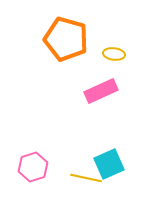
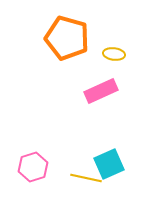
orange pentagon: moved 1 px right, 1 px up
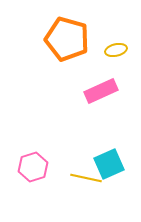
orange pentagon: moved 1 px down
yellow ellipse: moved 2 px right, 4 px up; rotated 20 degrees counterclockwise
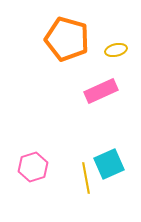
yellow line: rotated 68 degrees clockwise
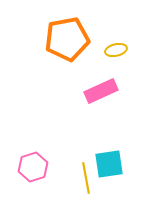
orange pentagon: rotated 27 degrees counterclockwise
cyan square: rotated 16 degrees clockwise
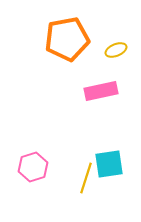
yellow ellipse: rotated 10 degrees counterclockwise
pink rectangle: rotated 12 degrees clockwise
yellow line: rotated 28 degrees clockwise
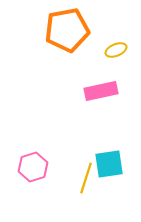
orange pentagon: moved 9 px up
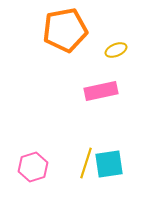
orange pentagon: moved 2 px left
yellow line: moved 15 px up
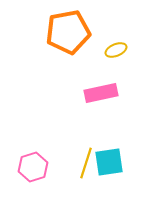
orange pentagon: moved 3 px right, 2 px down
pink rectangle: moved 2 px down
cyan square: moved 2 px up
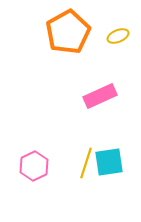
orange pentagon: rotated 18 degrees counterclockwise
yellow ellipse: moved 2 px right, 14 px up
pink rectangle: moved 1 px left, 3 px down; rotated 12 degrees counterclockwise
pink hexagon: moved 1 px right, 1 px up; rotated 8 degrees counterclockwise
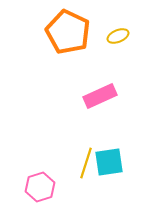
orange pentagon: rotated 18 degrees counterclockwise
pink hexagon: moved 6 px right, 21 px down; rotated 8 degrees clockwise
